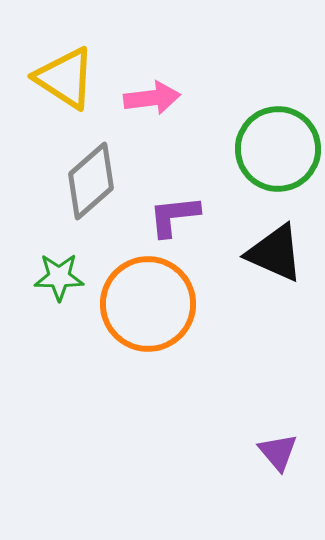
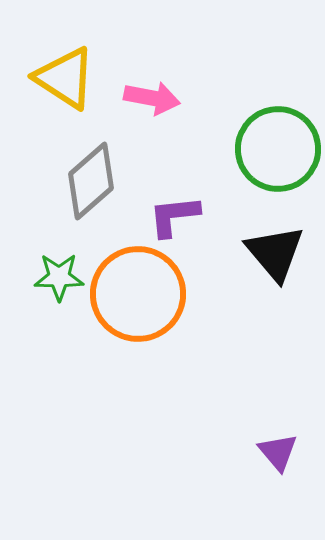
pink arrow: rotated 18 degrees clockwise
black triangle: rotated 26 degrees clockwise
orange circle: moved 10 px left, 10 px up
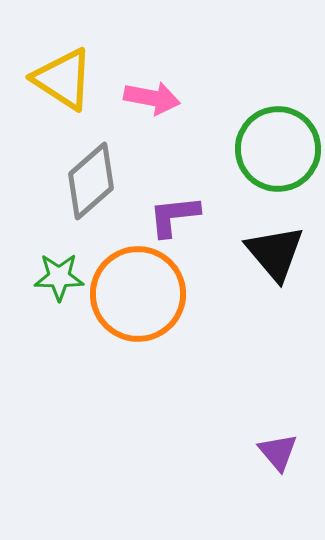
yellow triangle: moved 2 px left, 1 px down
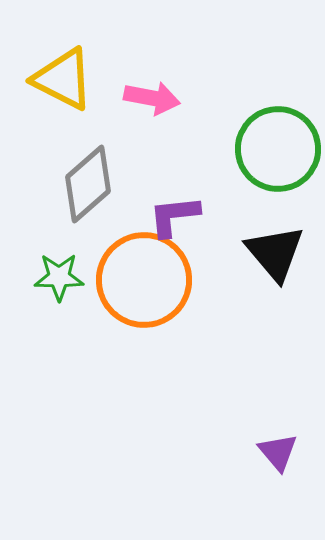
yellow triangle: rotated 6 degrees counterclockwise
gray diamond: moved 3 px left, 3 px down
orange circle: moved 6 px right, 14 px up
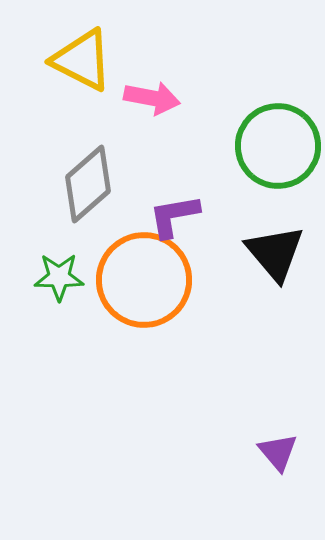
yellow triangle: moved 19 px right, 19 px up
green circle: moved 3 px up
purple L-shape: rotated 4 degrees counterclockwise
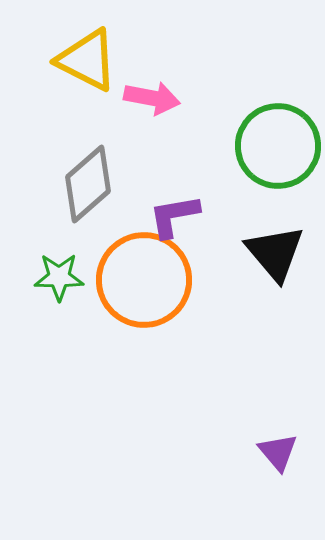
yellow triangle: moved 5 px right
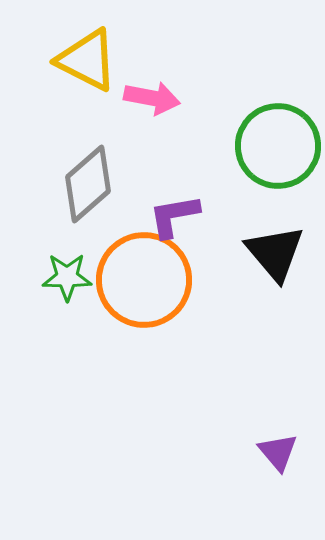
green star: moved 8 px right
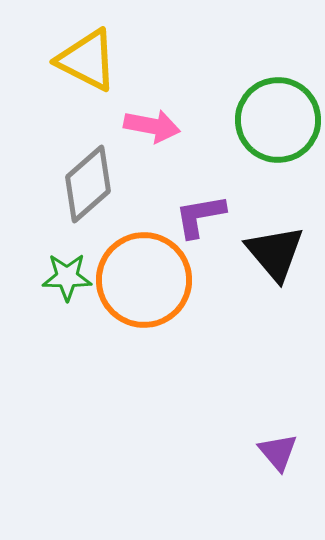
pink arrow: moved 28 px down
green circle: moved 26 px up
purple L-shape: moved 26 px right
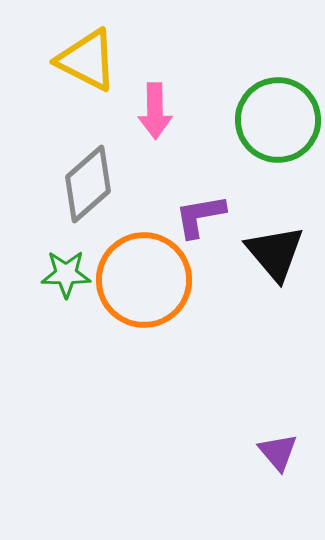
pink arrow: moved 3 px right, 15 px up; rotated 78 degrees clockwise
green star: moved 1 px left, 3 px up
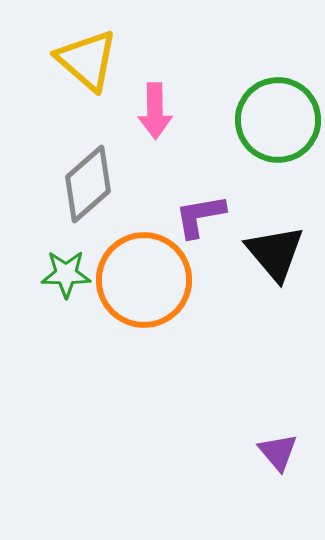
yellow triangle: rotated 14 degrees clockwise
